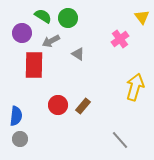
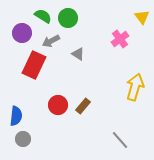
red rectangle: rotated 24 degrees clockwise
gray circle: moved 3 px right
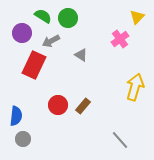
yellow triangle: moved 5 px left; rotated 21 degrees clockwise
gray triangle: moved 3 px right, 1 px down
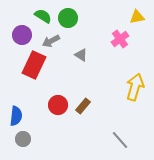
yellow triangle: rotated 35 degrees clockwise
purple circle: moved 2 px down
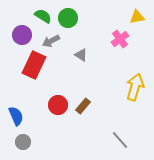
blue semicircle: rotated 30 degrees counterclockwise
gray circle: moved 3 px down
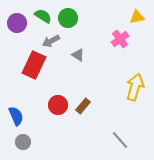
purple circle: moved 5 px left, 12 px up
gray triangle: moved 3 px left
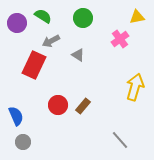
green circle: moved 15 px right
